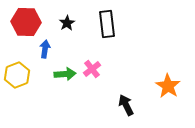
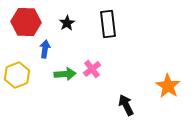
black rectangle: moved 1 px right
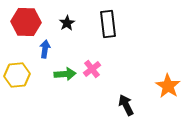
yellow hexagon: rotated 15 degrees clockwise
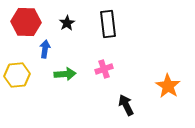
pink cross: moved 12 px right; rotated 18 degrees clockwise
